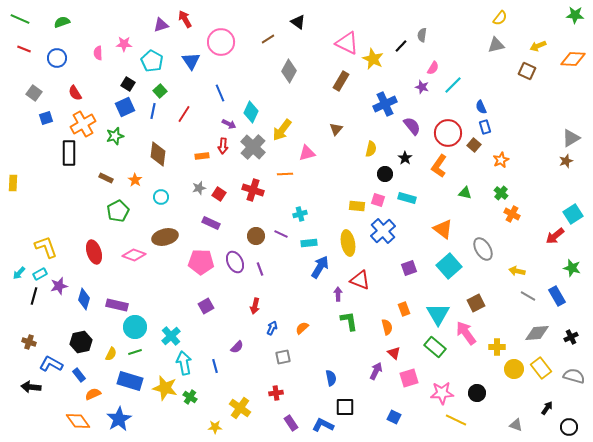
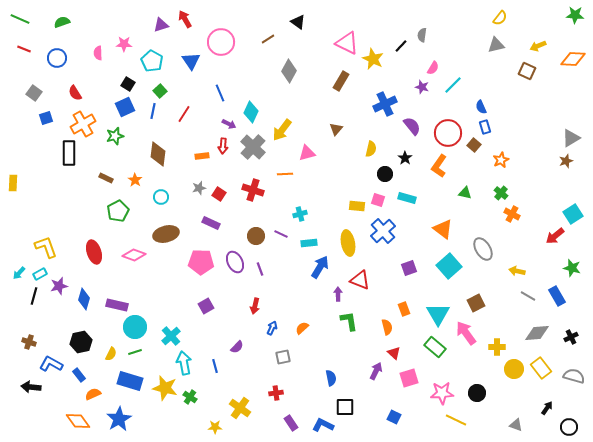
brown ellipse at (165, 237): moved 1 px right, 3 px up
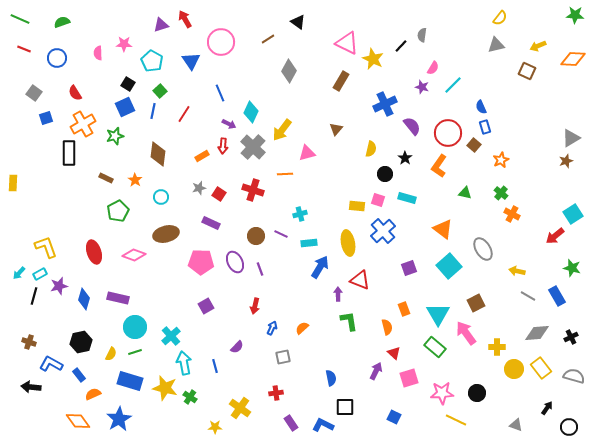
orange rectangle at (202, 156): rotated 24 degrees counterclockwise
purple rectangle at (117, 305): moved 1 px right, 7 px up
